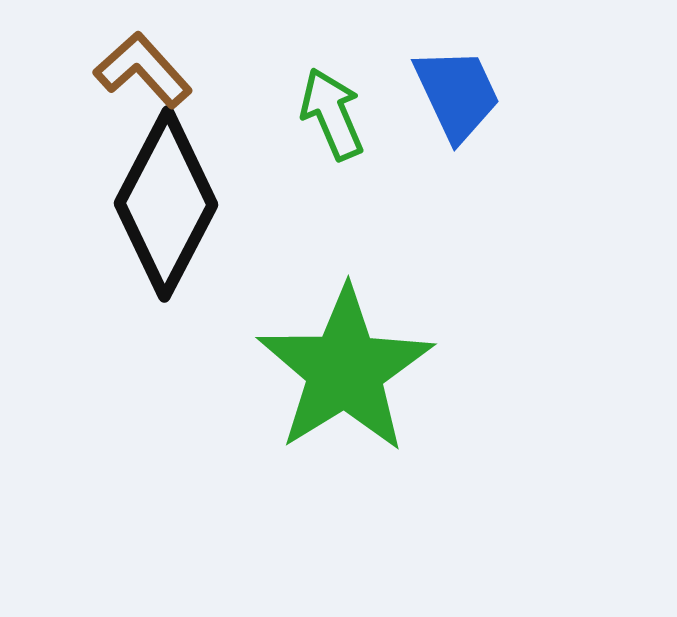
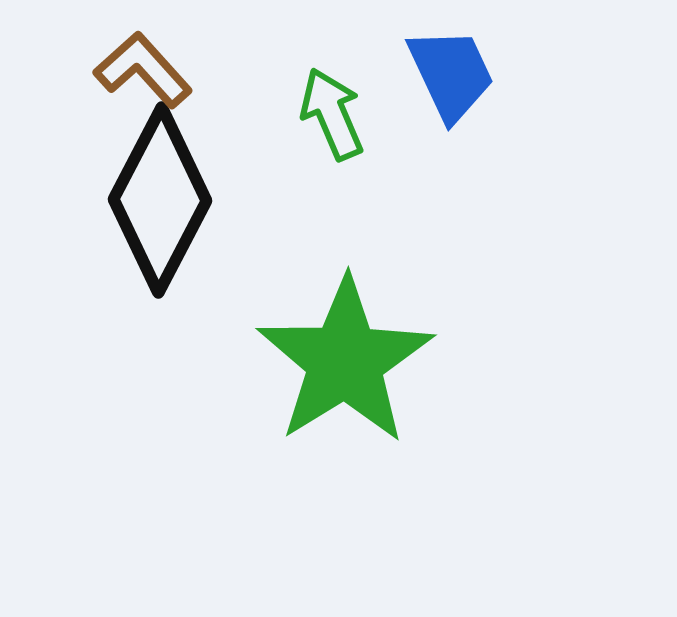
blue trapezoid: moved 6 px left, 20 px up
black diamond: moved 6 px left, 4 px up
green star: moved 9 px up
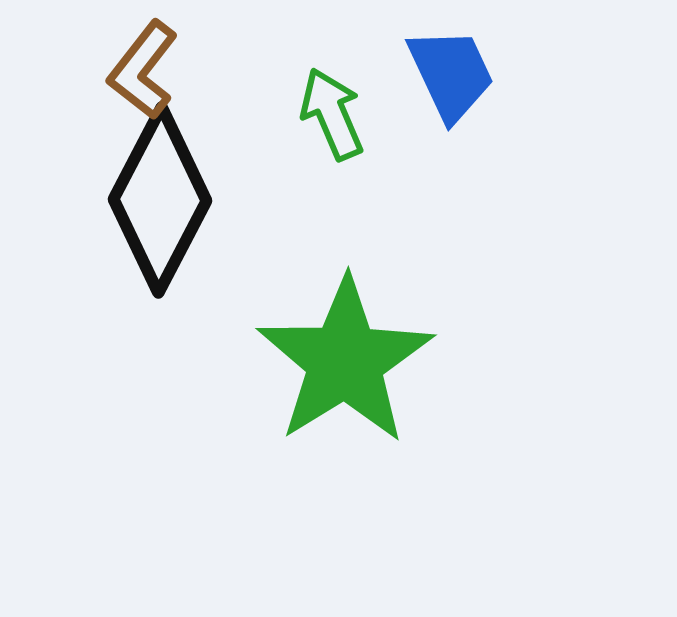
brown L-shape: rotated 100 degrees counterclockwise
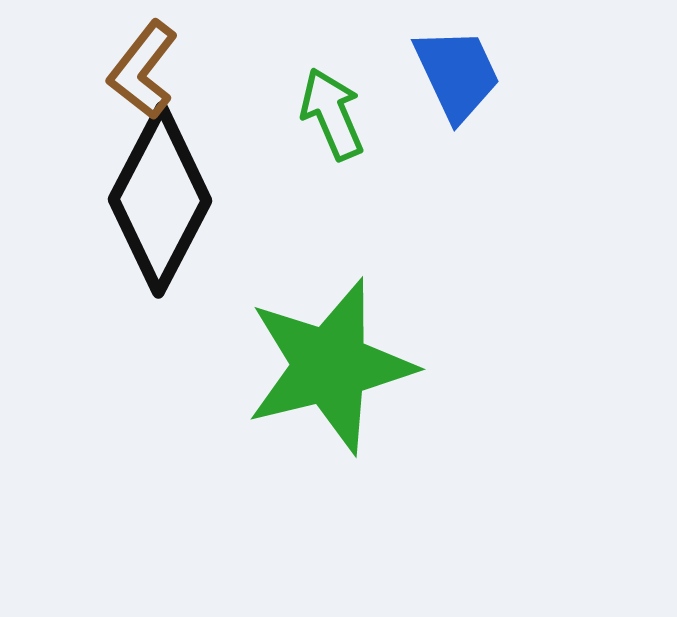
blue trapezoid: moved 6 px right
green star: moved 15 px left, 5 px down; rotated 18 degrees clockwise
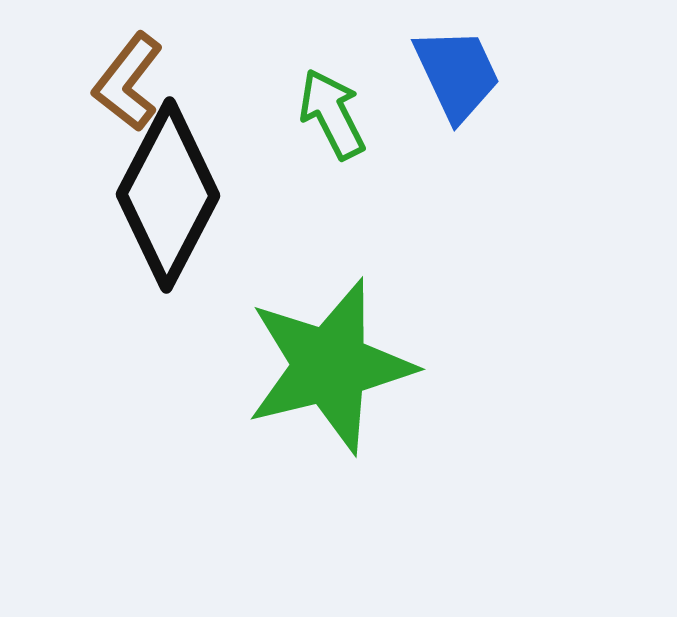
brown L-shape: moved 15 px left, 12 px down
green arrow: rotated 4 degrees counterclockwise
black diamond: moved 8 px right, 5 px up
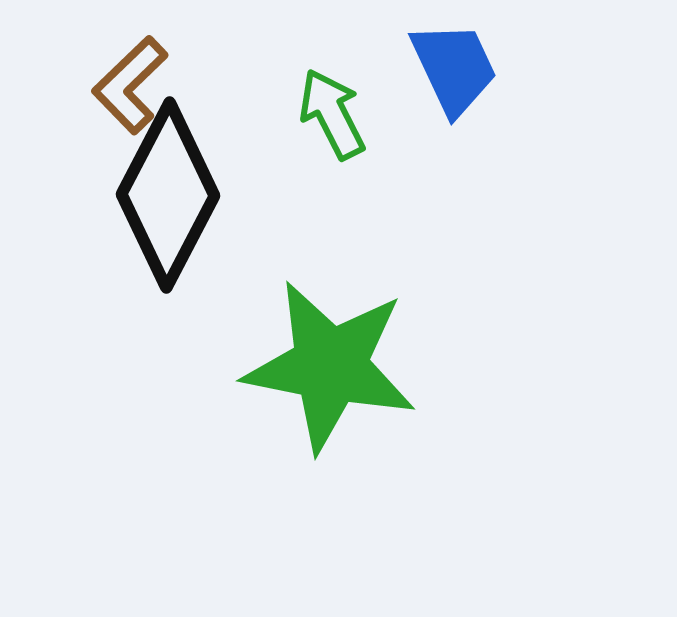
blue trapezoid: moved 3 px left, 6 px up
brown L-shape: moved 2 px right, 3 px down; rotated 8 degrees clockwise
green star: rotated 25 degrees clockwise
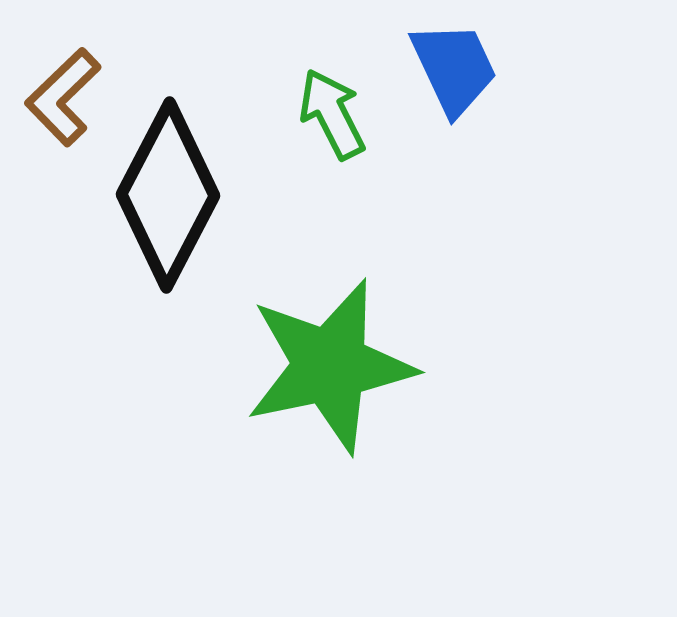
brown L-shape: moved 67 px left, 12 px down
green star: rotated 23 degrees counterclockwise
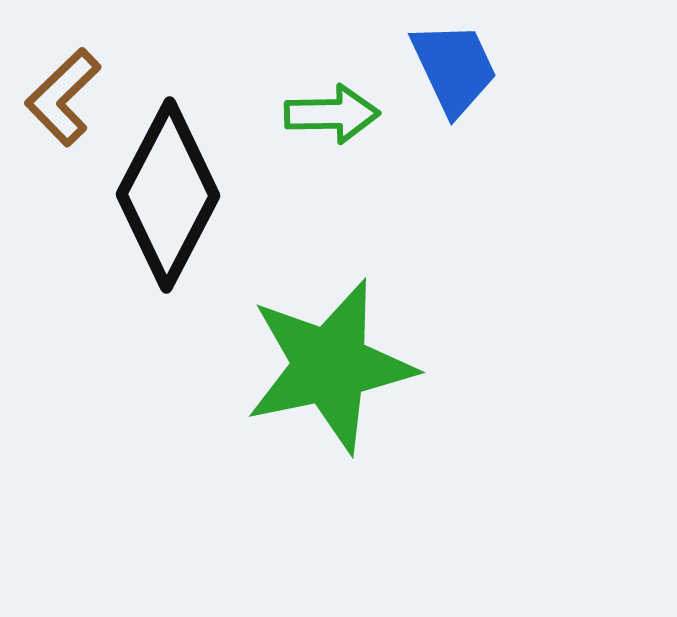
green arrow: rotated 116 degrees clockwise
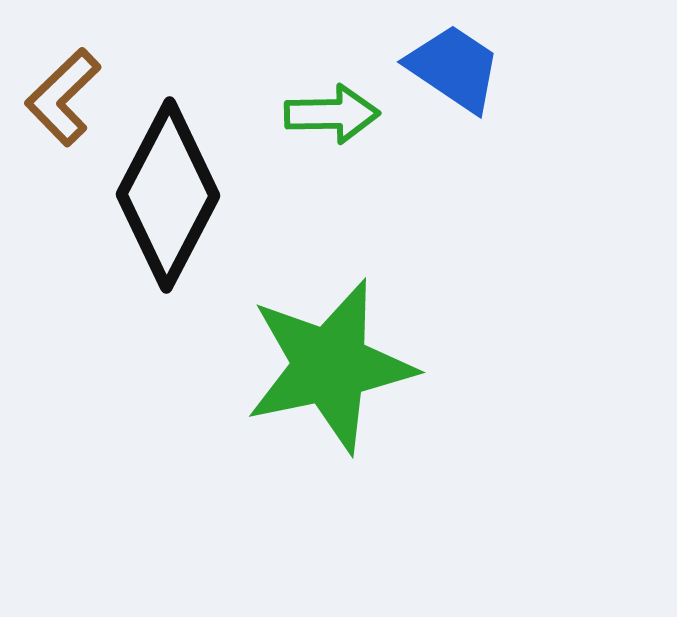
blue trapezoid: rotated 31 degrees counterclockwise
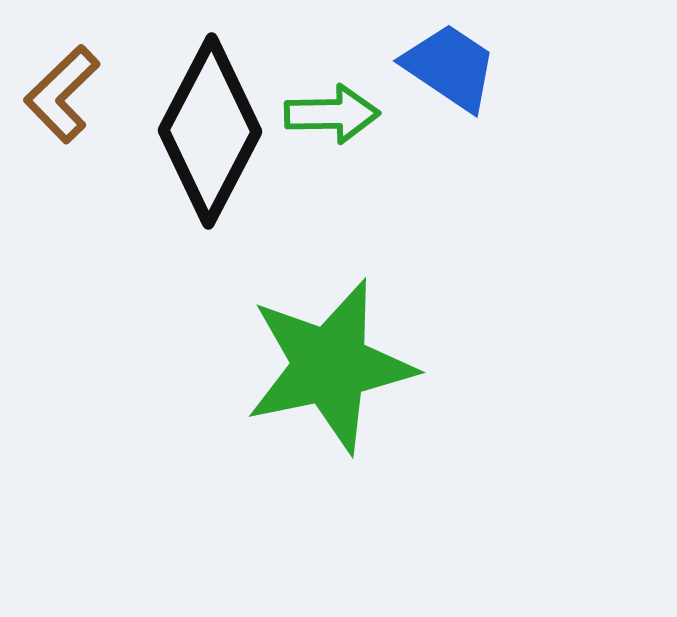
blue trapezoid: moved 4 px left, 1 px up
brown L-shape: moved 1 px left, 3 px up
black diamond: moved 42 px right, 64 px up
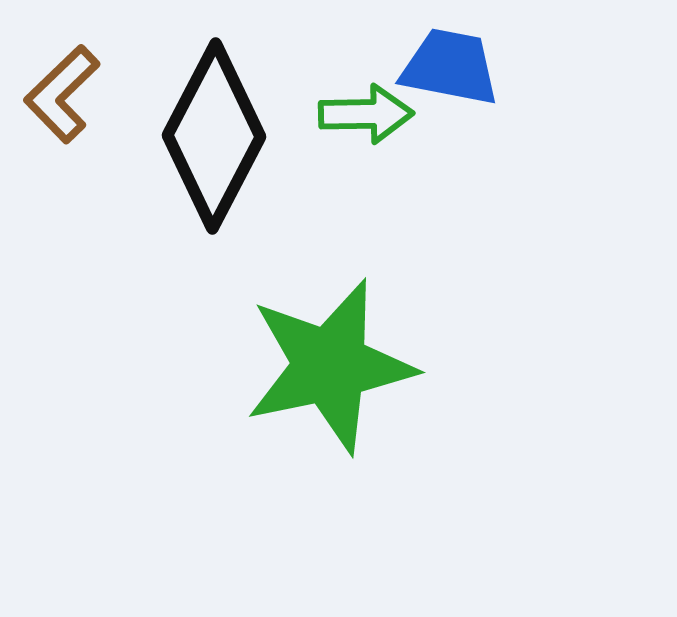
blue trapezoid: rotated 23 degrees counterclockwise
green arrow: moved 34 px right
black diamond: moved 4 px right, 5 px down
